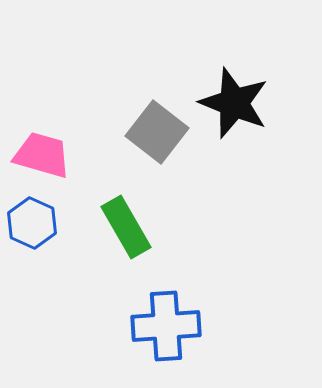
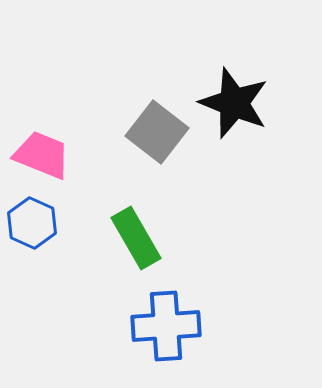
pink trapezoid: rotated 6 degrees clockwise
green rectangle: moved 10 px right, 11 px down
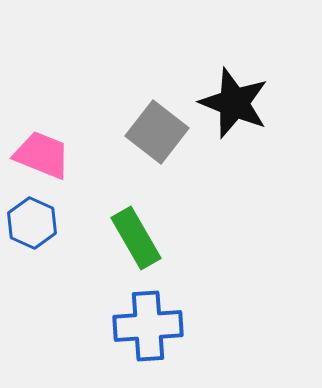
blue cross: moved 18 px left
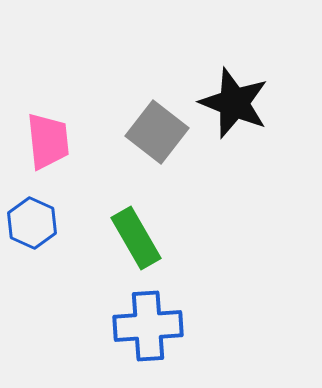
pink trapezoid: moved 6 px right, 14 px up; rotated 62 degrees clockwise
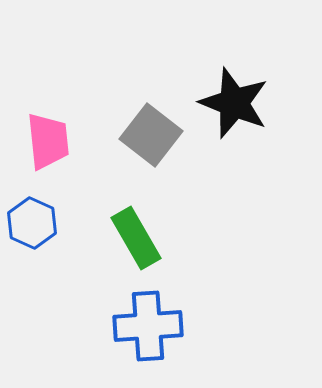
gray square: moved 6 px left, 3 px down
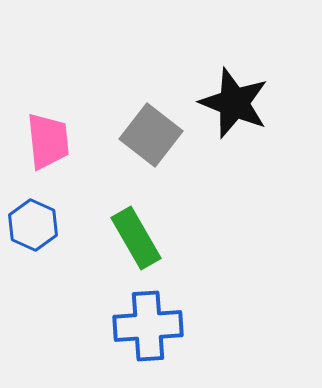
blue hexagon: moved 1 px right, 2 px down
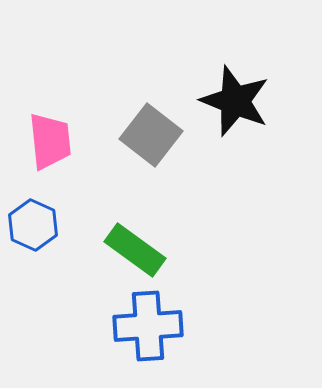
black star: moved 1 px right, 2 px up
pink trapezoid: moved 2 px right
green rectangle: moved 1 px left, 12 px down; rotated 24 degrees counterclockwise
